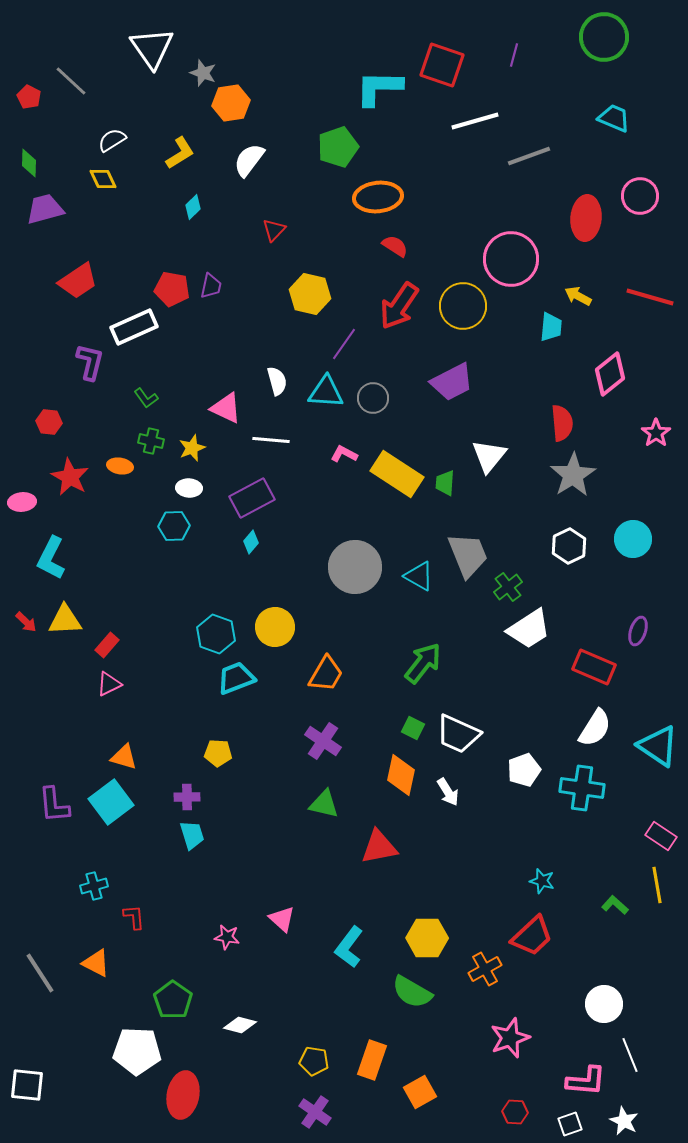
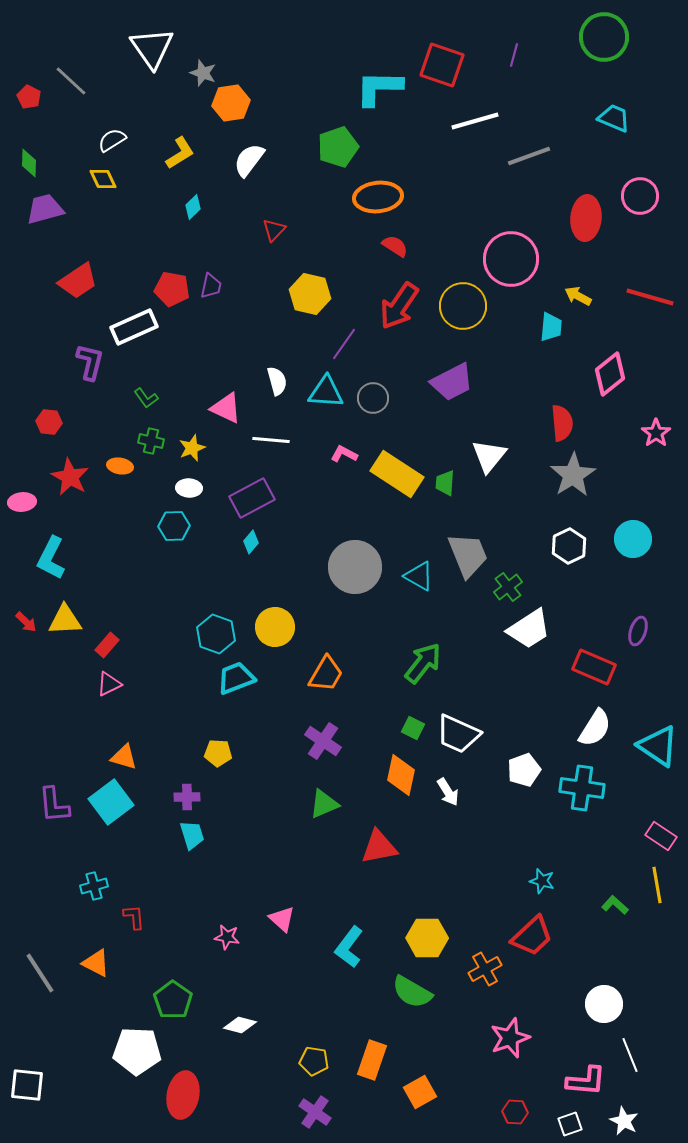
green triangle at (324, 804): rotated 36 degrees counterclockwise
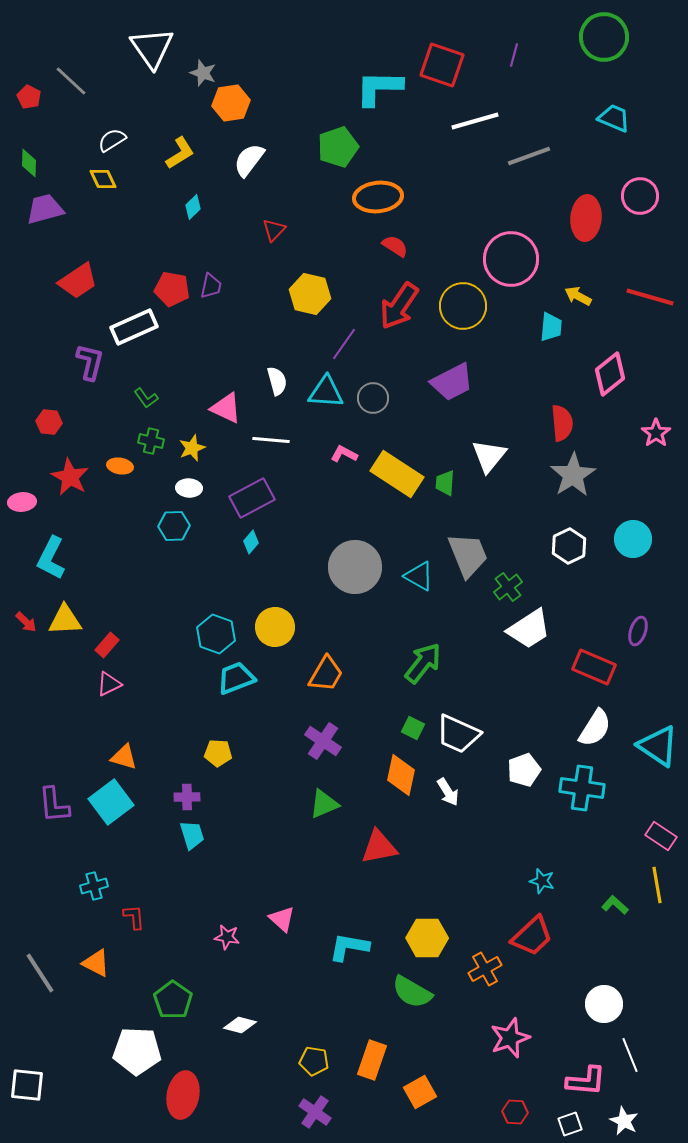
cyan L-shape at (349, 947): rotated 63 degrees clockwise
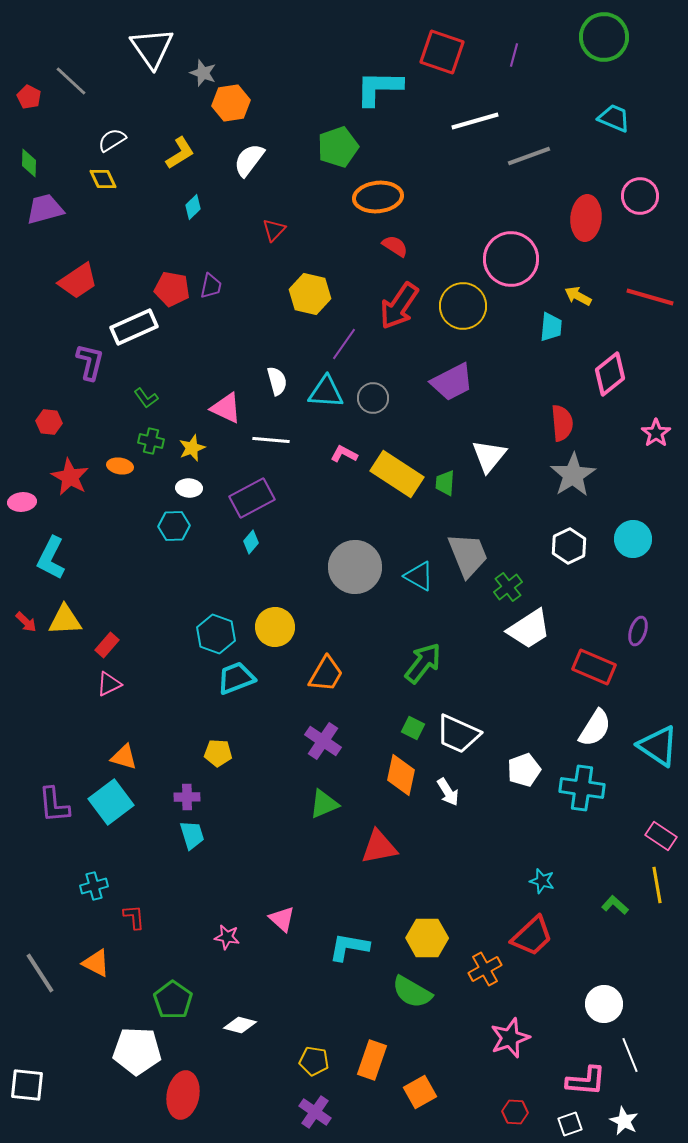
red square at (442, 65): moved 13 px up
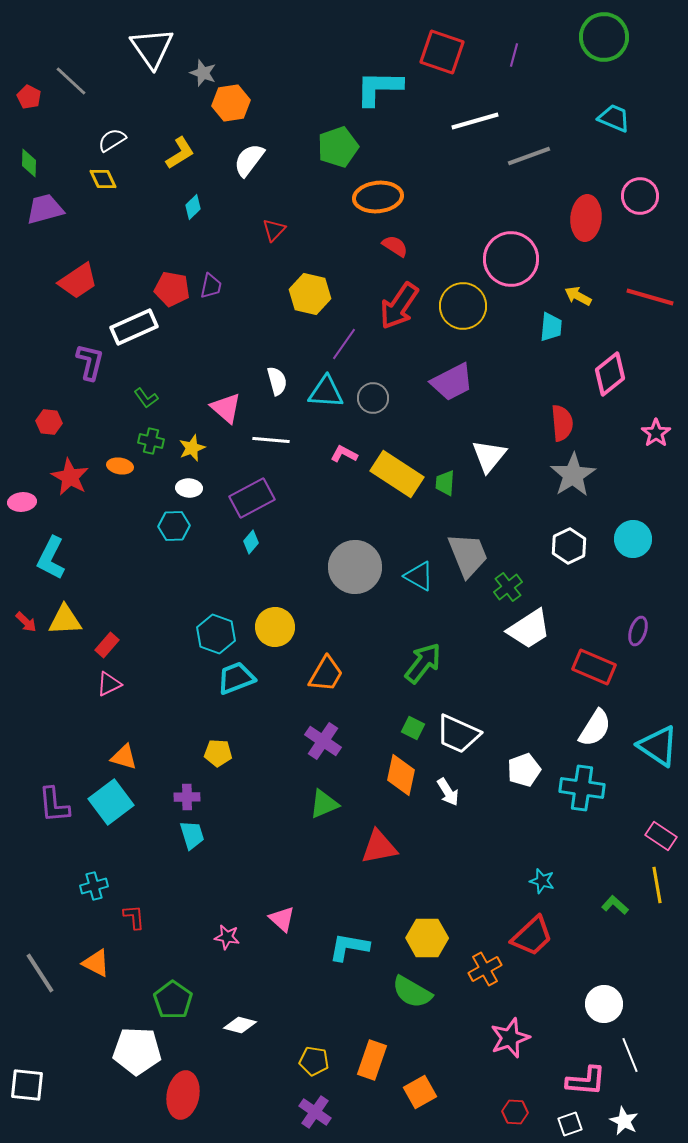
pink triangle at (226, 408): rotated 16 degrees clockwise
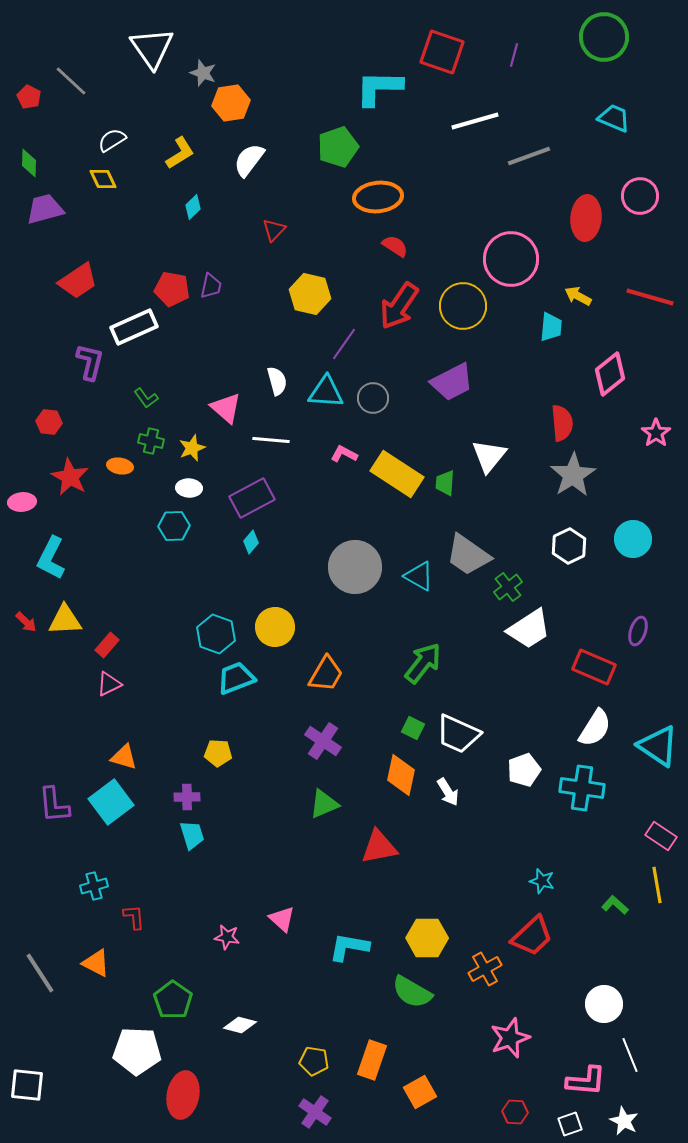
gray trapezoid at (468, 555): rotated 147 degrees clockwise
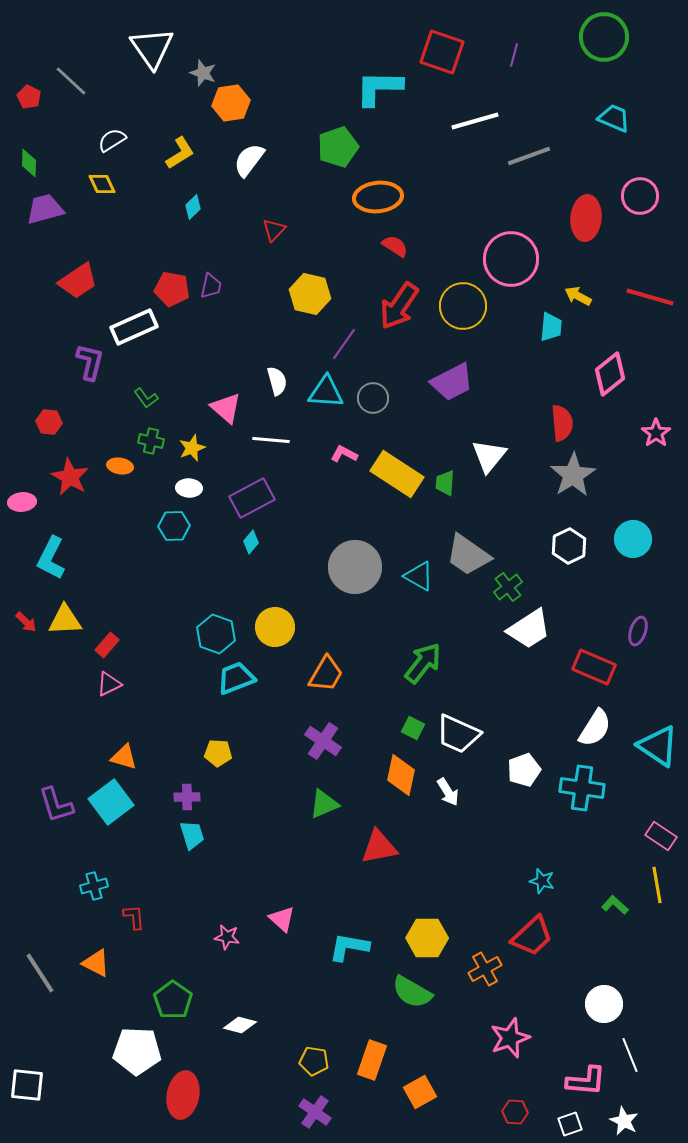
yellow diamond at (103, 179): moved 1 px left, 5 px down
purple L-shape at (54, 805): moved 2 px right; rotated 12 degrees counterclockwise
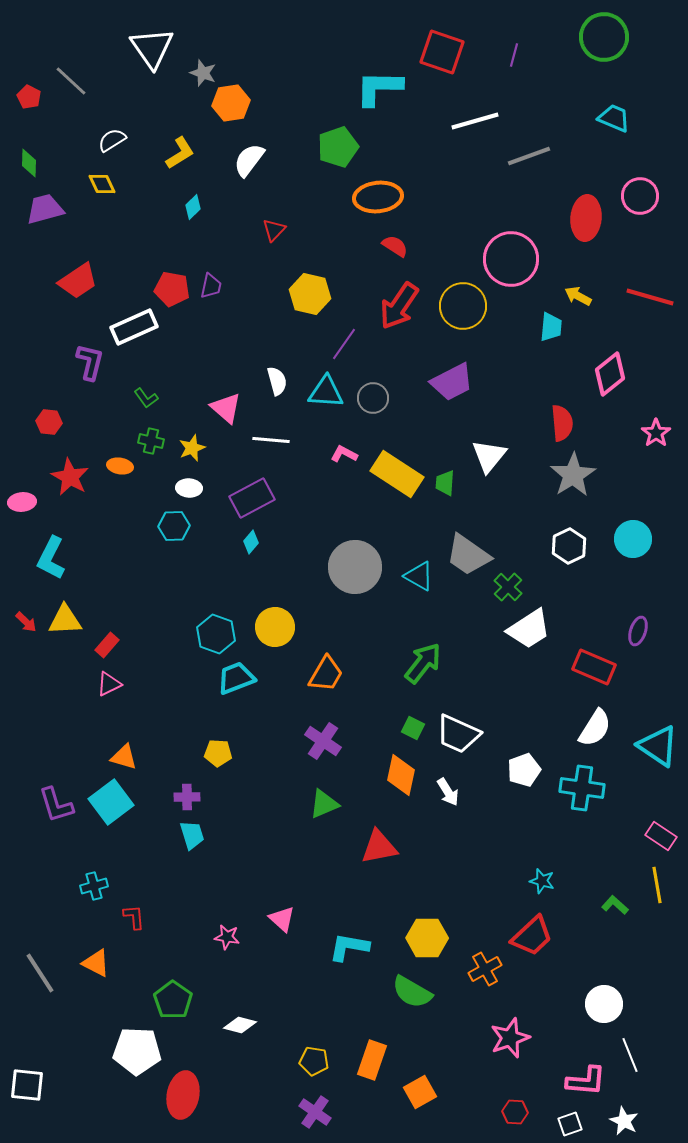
green cross at (508, 587): rotated 8 degrees counterclockwise
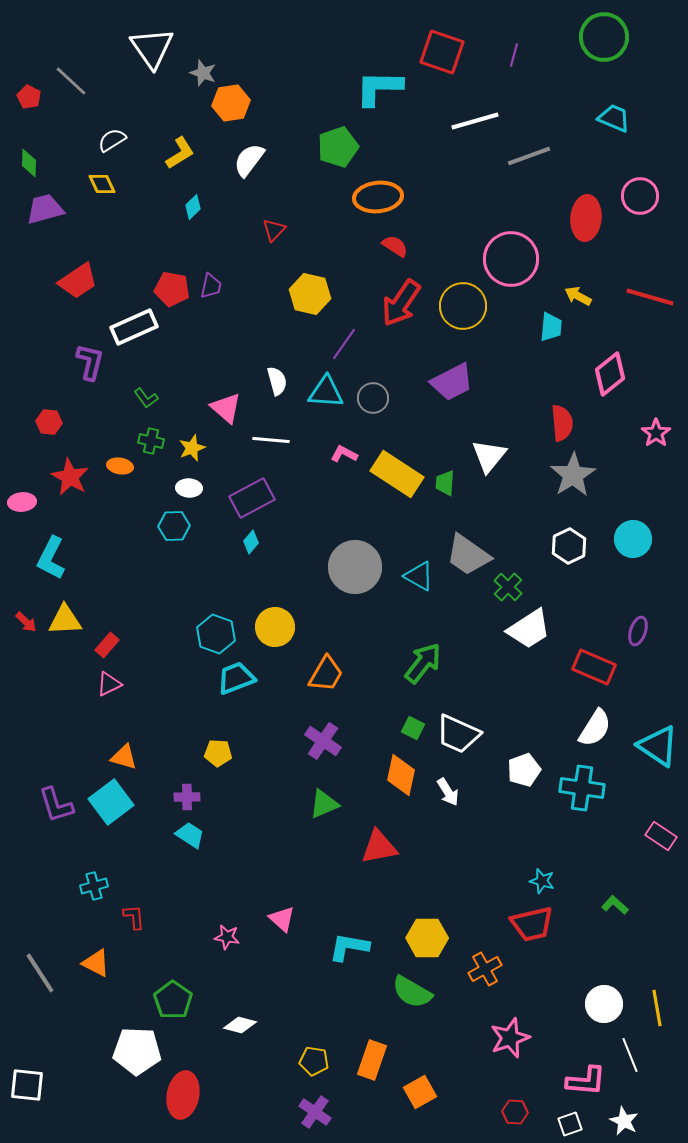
red arrow at (399, 306): moved 2 px right, 3 px up
cyan trapezoid at (192, 835): moved 2 px left; rotated 40 degrees counterclockwise
yellow line at (657, 885): moved 123 px down
red trapezoid at (532, 936): moved 12 px up; rotated 30 degrees clockwise
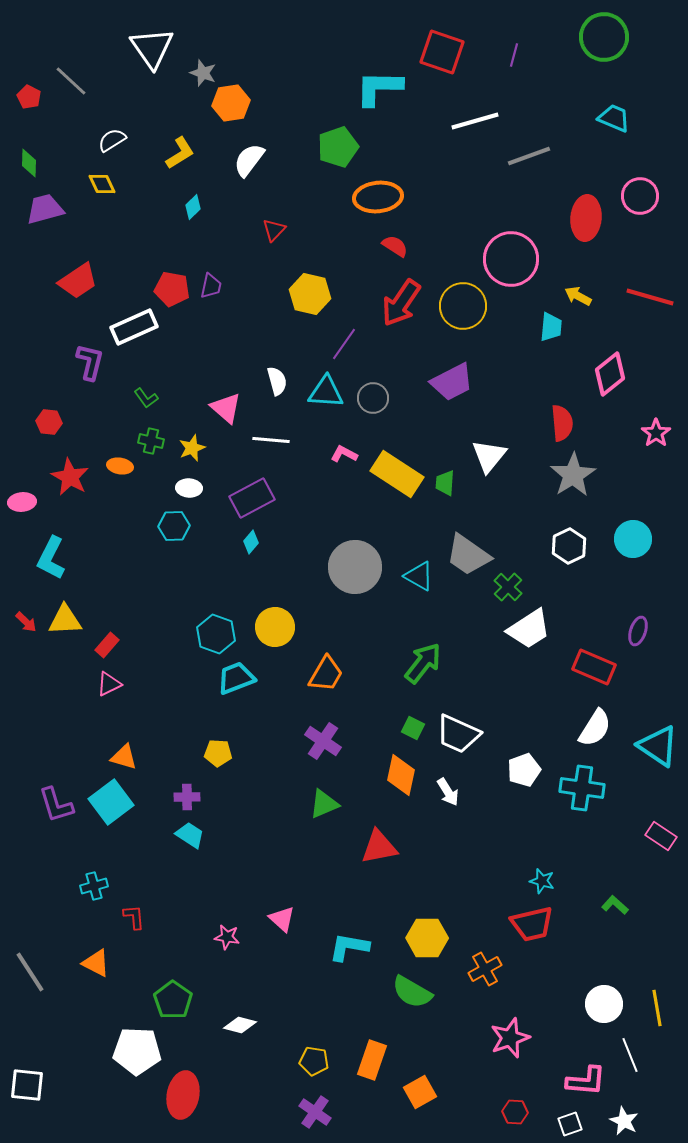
gray line at (40, 973): moved 10 px left, 1 px up
